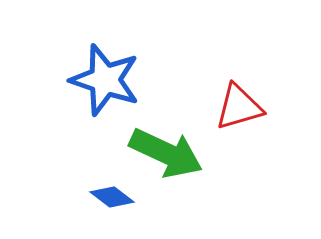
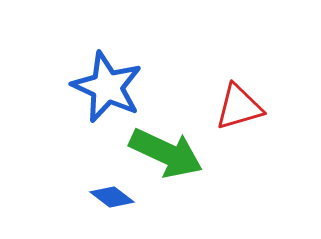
blue star: moved 2 px right, 7 px down; rotated 6 degrees clockwise
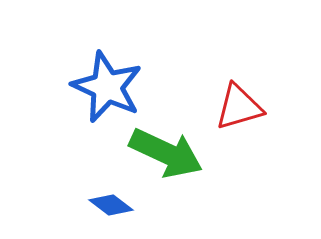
blue diamond: moved 1 px left, 8 px down
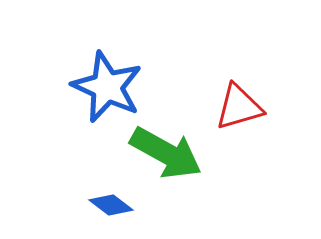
green arrow: rotated 4 degrees clockwise
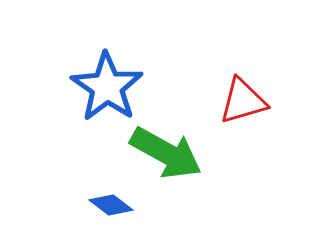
blue star: rotated 10 degrees clockwise
red triangle: moved 4 px right, 6 px up
